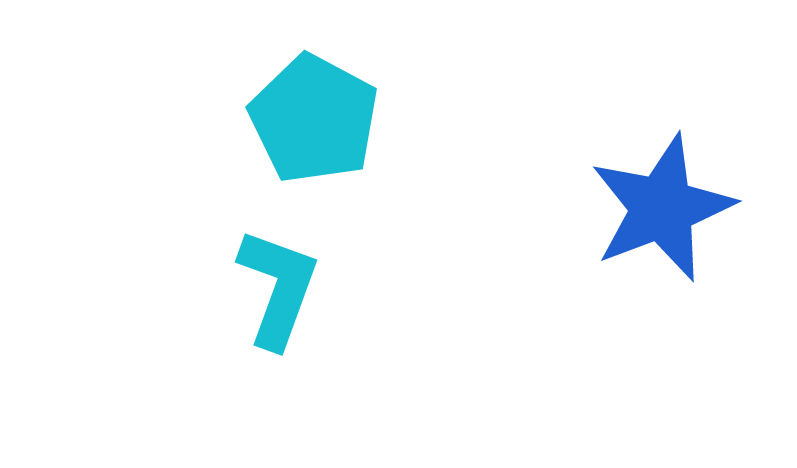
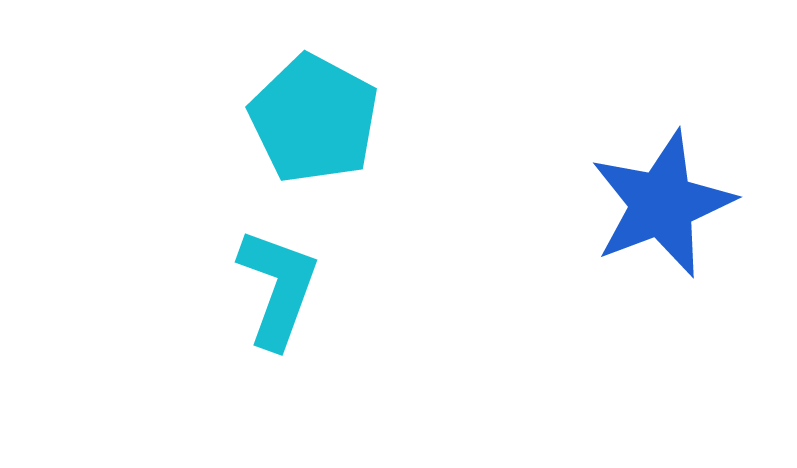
blue star: moved 4 px up
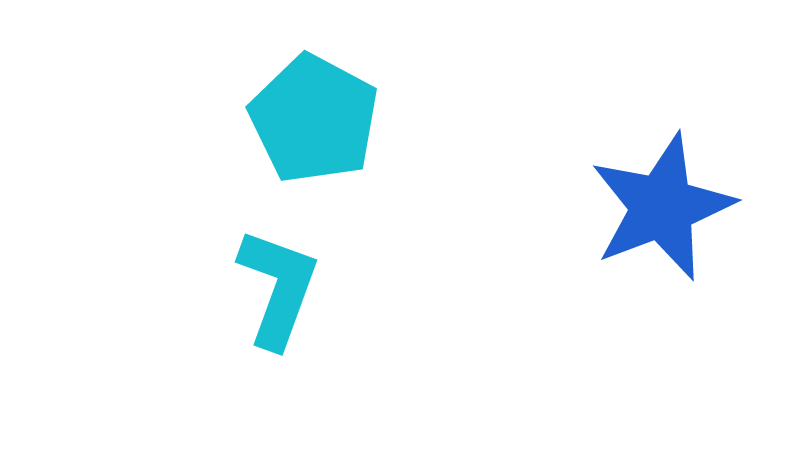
blue star: moved 3 px down
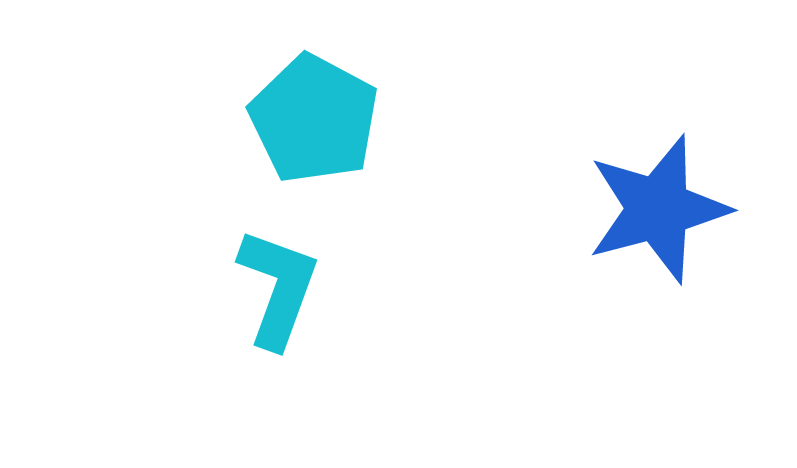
blue star: moved 4 px left, 2 px down; rotated 6 degrees clockwise
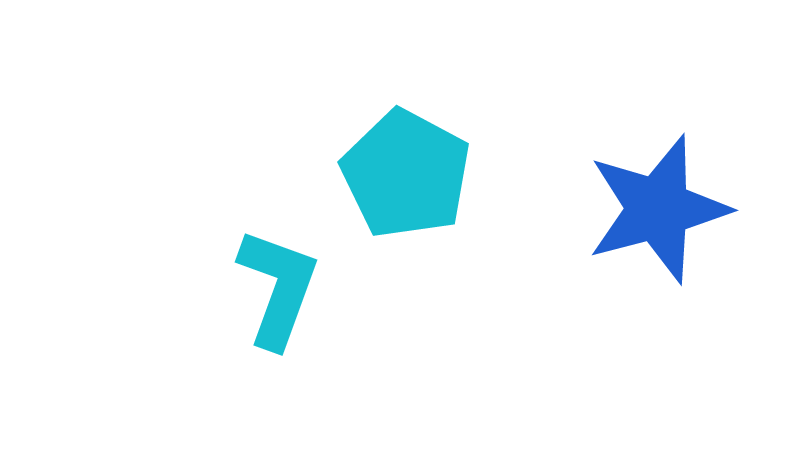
cyan pentagon: moved 92 px right, 55 px down
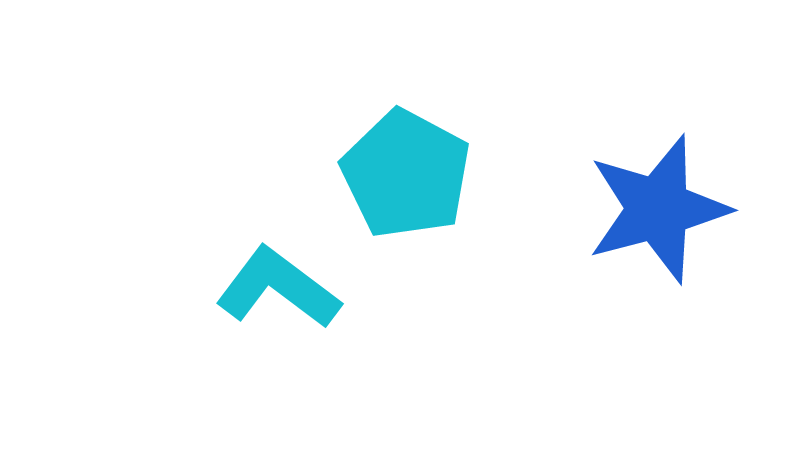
cyan L-shape: rotated 73 degrees counterclockwise
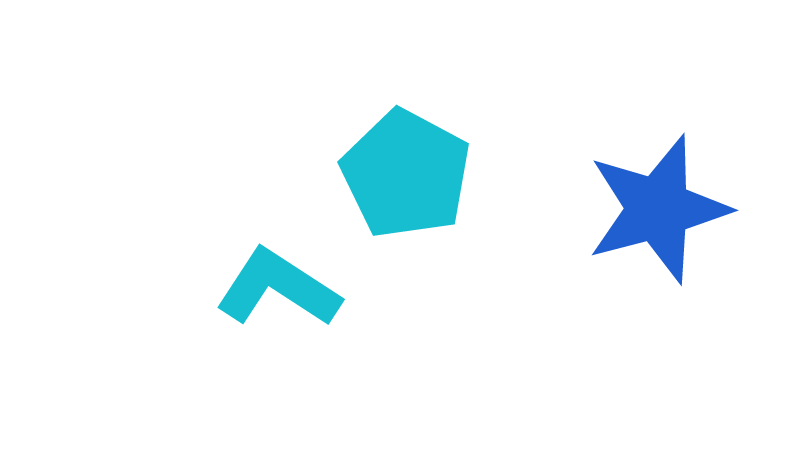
cyan L-shape: rotated 4 degrees counterclockwise
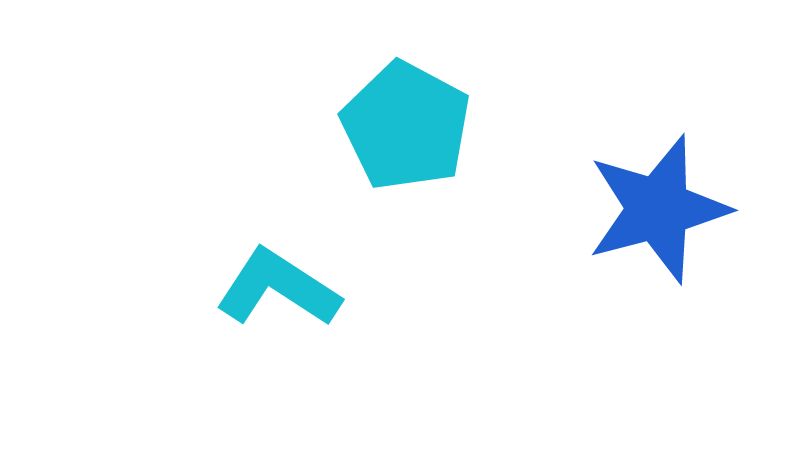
cyan pentagon: moved 48 px up
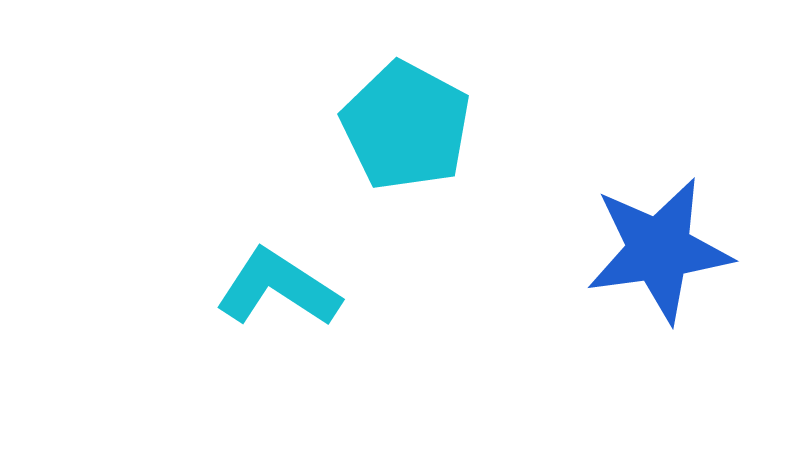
blue star: moved 1 px right, 41 px down; rotated 7 degrees clockwise
